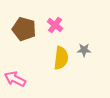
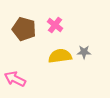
gray star: moved 2 px down
yellow semicircle: moved 1 px left, 2 px up; rotated 105 degrees counterclockwise
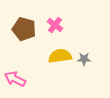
gray star: moved 7 px down
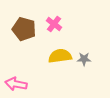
pink cross: moved 1 px left, 1 px up
pink arrow: moved 1 px right, 5 px down; rotated 15 degrees counterclockwise
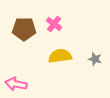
brown pentagon: rotated 15 degrees counterclockwise
gray star: moved 11 px right; rotated 16 degrees clockwise
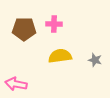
pink cross: rotated 35 degrees counterclockwise
gray star: moved 1 px down
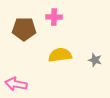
pink cross: moved 7 px up
yellow semicircle: moved 1 px up
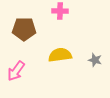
pink cross: moved 6 px right, 6 px up
pink arrow: moved 13 px up; rotated 65 degrees counterclockwise
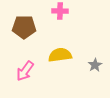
brown pentagon: moved 2 px up
gray star: moved 5 px down; rotated 24 degrees clockwise
pink arrow: moved 9 px right
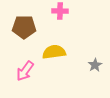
yellow semicircle: moved 6 px left, 3 px up
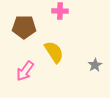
yellow semicircle: rotated 65 degrees clockwise
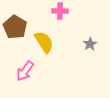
brown pentagon: moved 9 px left; rotated 30 degrees clockwise
yellow semicircle: moved 10 px left, 10 px up
gray star: moved 5 px left, 21 px up
